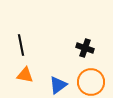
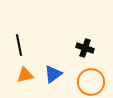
black line: moved 2 px left
orange triangle: rotated 24 degrees counterclockwise
blue triangle: moved 5 px left, 11 px up
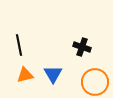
black cross: moved 3 px left, 1 px up
blue triangle: rotated 24 degrees counterclockwise
orange circle: moved 4 px right
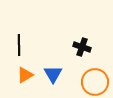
black line: rotated 10 degrees clockwise
orange triangle: rotated 18 degrees counterclockwise
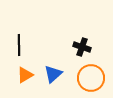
blue triangle: rotated 18 degrees clockwise
orange circle: moved 4 px left, 4 px up
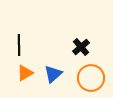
black cross: moved 1 px left; rotated 30 degrees clockwise
orange triangle: moved 2 px up
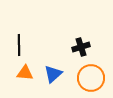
black cross: rotated 24 degrees clockwise
orange triangle: rotated 36 degrees clockwise
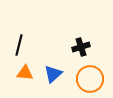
black line: rotated 15 degrees clockwise
orange circle: moved 1 px left, 1 px down
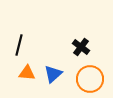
black cross: rotated 36 degrees counterclockwise
orange triangle: moved 2 px right
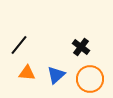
black line: rotated 25 degrees clockwise
blue triangle: moved 3 px right, 1 px down
